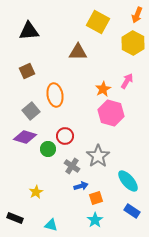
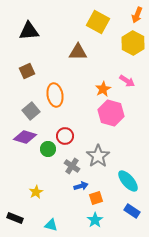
pink arrow: rotated 91 degrees clockwise
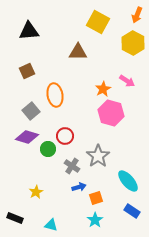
purple diamond: moved 2 px right
blue arrow: moved 2 px left, 1 px down
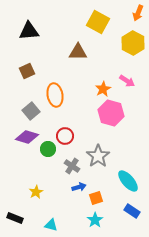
orange arrow: moved 1 px right, 2 px up
